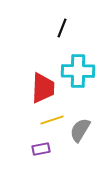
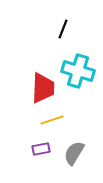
black line: moved 1 px right, 1 px down
cyan cross: rotated 16 degrees clockwise
gray semicircle: moved 6 px left, 23 px down
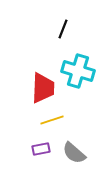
gray semicircle: rotated 80 degrees counterclockwise
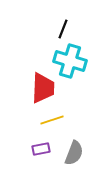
cyan cross: moved 8 px left, 10 px up
gray semicircle: rotated 110 degrees counterclockwise
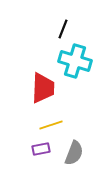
cyan cross: moved 5 px right
yellow line: moved 1 px left, 5 px down
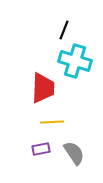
black line: moved 1 px right, 1 px down
yellow line: moved 1 px right, 3 px up; rotated 15 degrees clockwise
gray semicircle: rotated 55 degrees counterclockwise
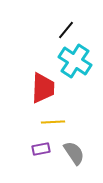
black line: moved 2 px right; rotated 18 degrees clockwise
cyan cross: rotated 16 degrees clockwise
yellow line: moved 1 px right
